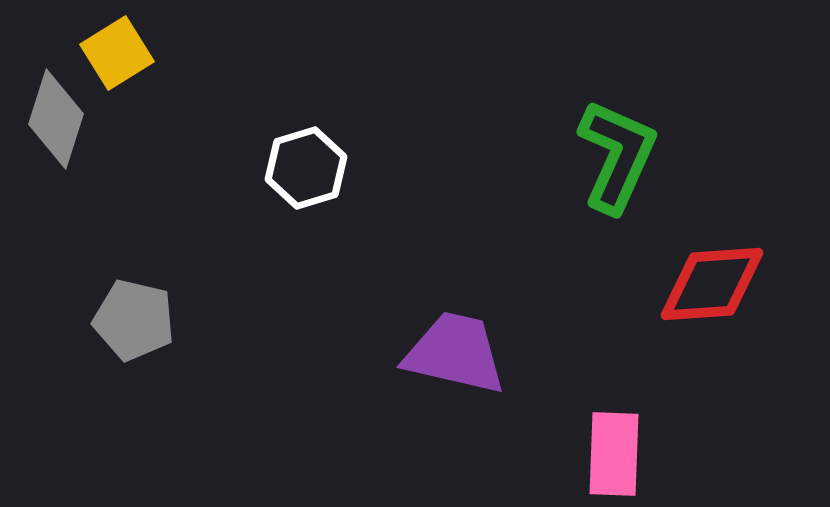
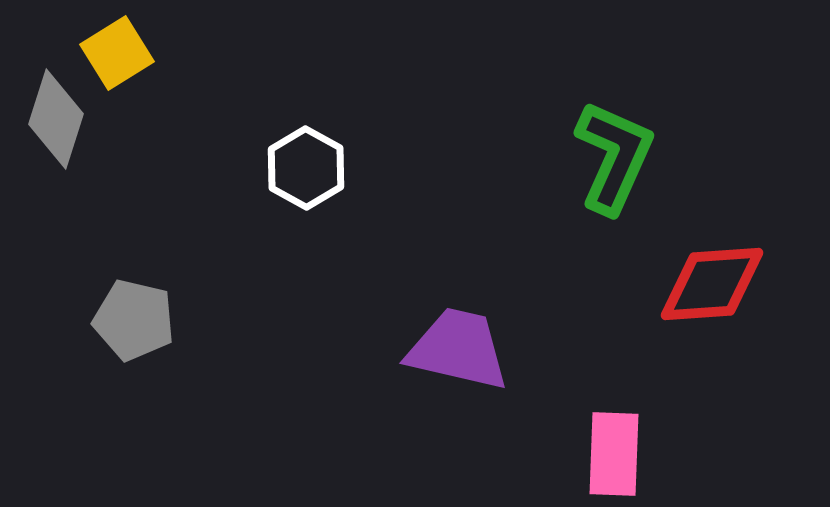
green L-shape: moved 3 px left, 1 px down
white hexagon: rotated 14 degrees counterclockwise
purple trapezoid: moved 3 px right, 4 px up
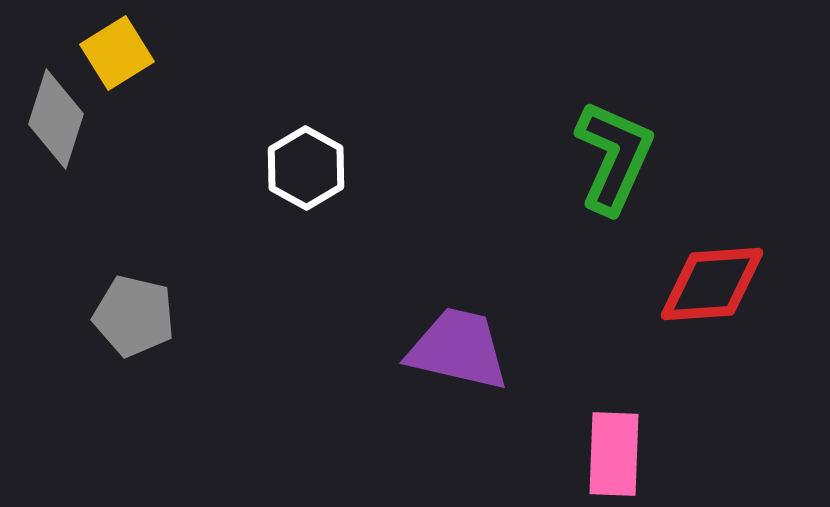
gray pentagon: moved 4 px up
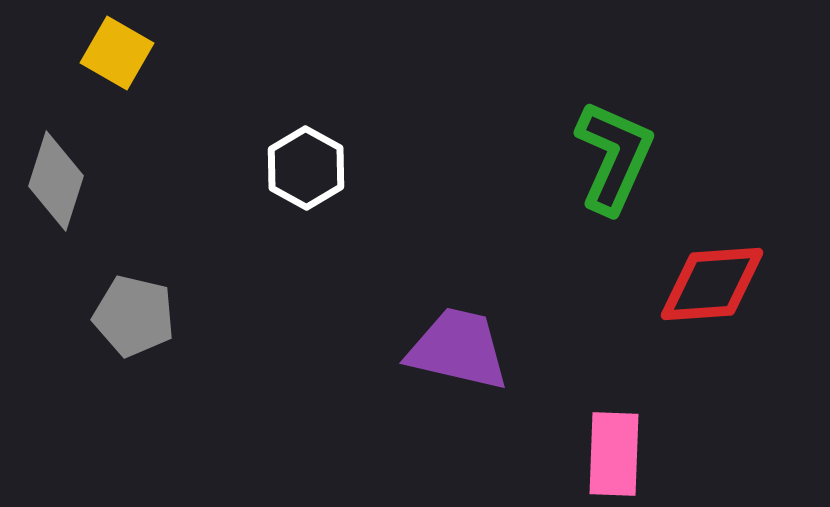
yellow square: rotated 28 degrees counterclockwise
gray diamond: moved 62 px down
